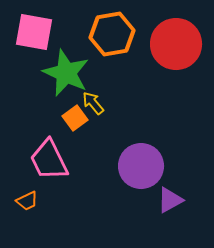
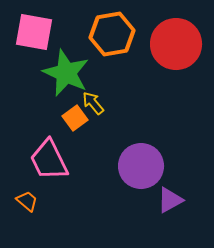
orange trapezoid: rotated 115 degrees counterclockwise
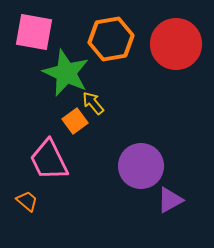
orange hexagon: moved 1 px left, 5 px down
orange square: moved 3 px down
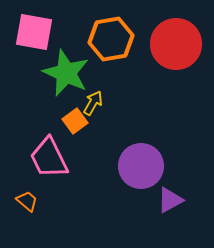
yellow arrow: rotated 70 degrees clockwise
pink trapezoid: moved 2 px up
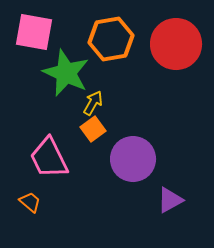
orange square: moved 18 px right, 8 px down
purple circle: moved 8 px left, 7 px up
orange trapezoid: moved 3 px right, 1 px down
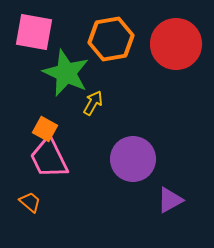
orange square: moved 48 px left; rotated 25 degrees counterclockwise
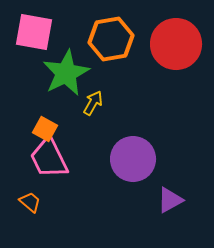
green star: rotated 21 degrees clockwise
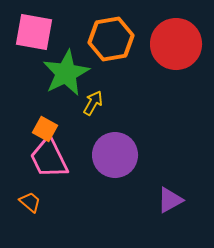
purple circle: moved 18 px left, 4 px up
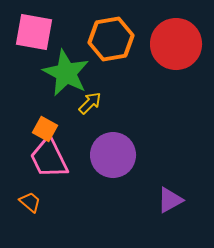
green star: rotated 18 degrees counterclockwise
yellow arrow: moved 3 px left; rotated 15 degrees clockwise
purple circle: moved 2 px left
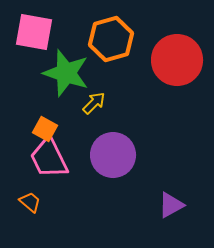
orange hexagon: rotated 6 degrees counterclockwise
red circle: moved 1 px right, 16 px down
green star: rotated 9 degrees counterclockwise
yellow arrow: moved 4 px right
purple triangle: moved 1 px right, 5 px down
